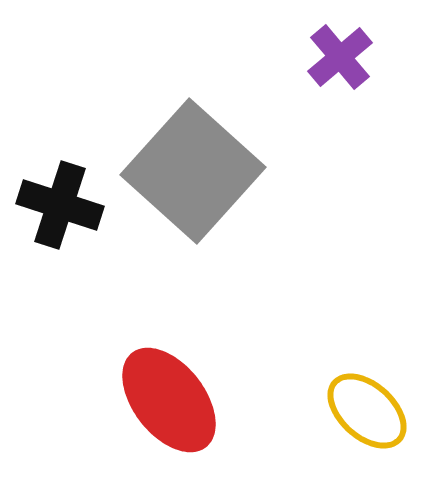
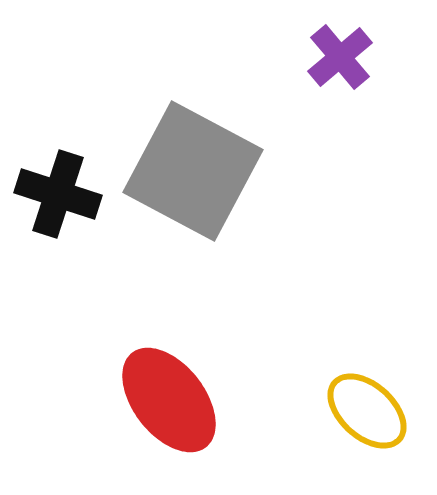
gray square: rotated 14 degrees counterclockwise
black cross: moved 2 px left, 11 px up
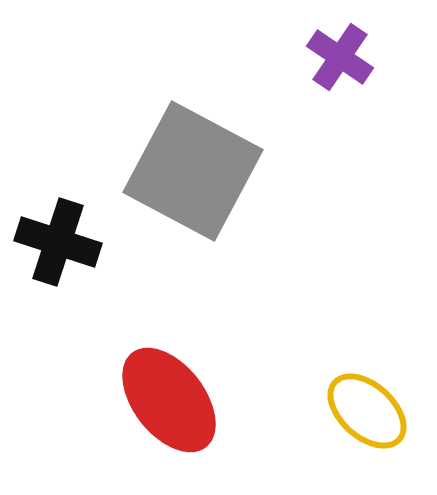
purple cross: rotated 16 degrees counterclockwise
black cross: moved 48 px down
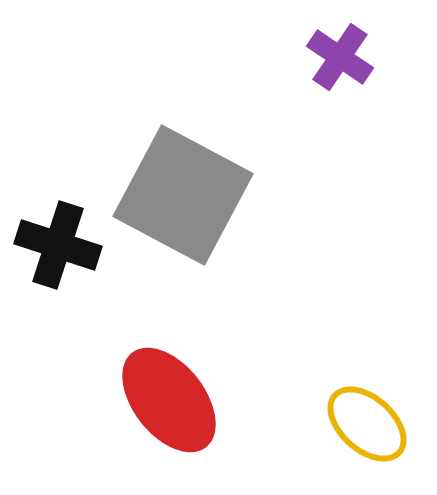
gray square: moved 10 px left, 24 px down
black cross: moved 3 px down
yellow ellipse: moved 13 px down
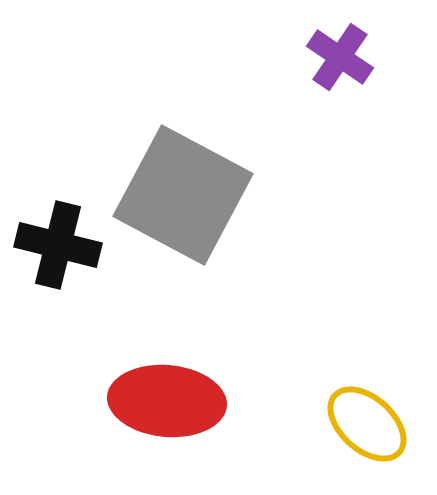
black cross: rotated 4 degrees counterclockwise
red ellipse: moved 2 px left, 1 px down; rotated 47 degrees counterclockwise
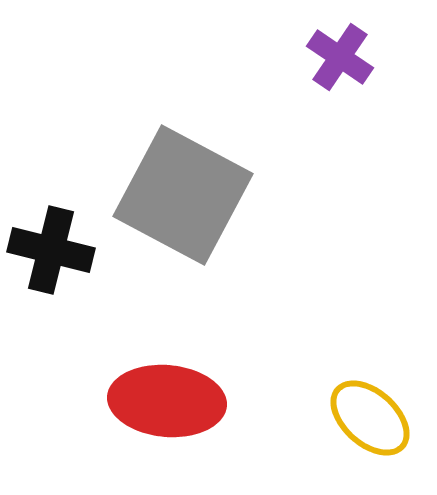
black cross: moved 7 px left, 5 px down
yellow ellipse: moved 3 px right, 6 px up
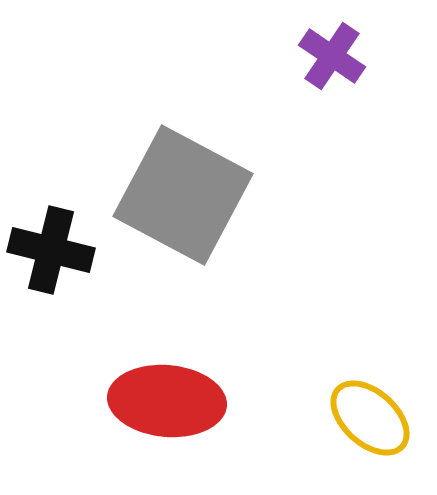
purple cross: moved 8 px left, 1 px up
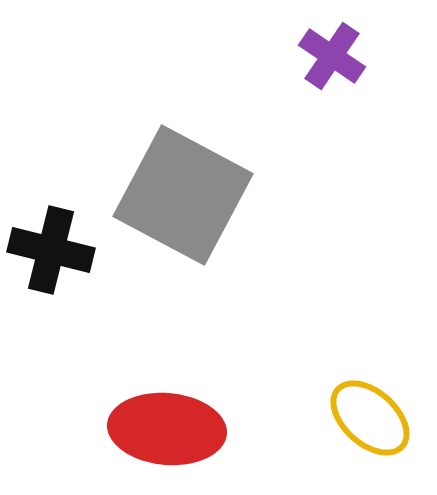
red ellipse: moved 28 px down
